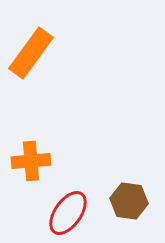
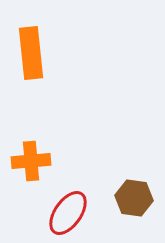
orange rectangle: rotated 42 degrees counterclockwise
brown hexagon: moved 5 px right, 3 px up
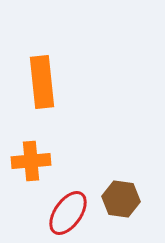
orange rectangle: moved 11 px right, 29 px down
brown hexagon: moved 13 px left, 1 px down
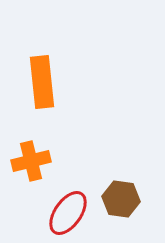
orange cross: rotated 9 degrees counterclockwise
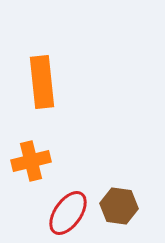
brown hexagon: moved 2 px left, 7 px down
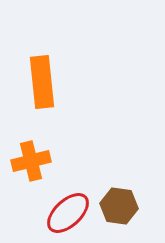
red ellipse: rotated 12 degrees clockwise
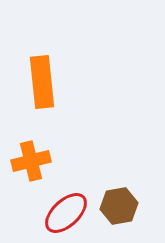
brown hexagon: rotated 18 degrees counterclockwise
red ellipse: moved 2 px left
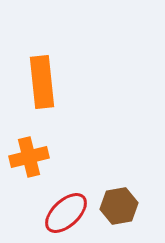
orange cross: moved 2 px left, 4 px up
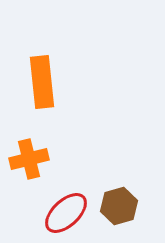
orange cross: moved 2 px down
brown hexagon: rotated 6 degrees counterclockwise
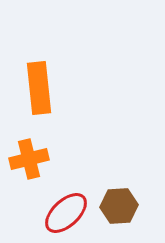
orange rectangle: moved 3 px left, 6 px down
brown hexagon: rotated 12 degrees clockwise
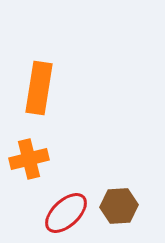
orange rectangle: rotated 15 degrees clockwise
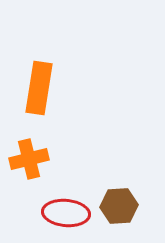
red ellipse: rotated 48 degrees clockwise
